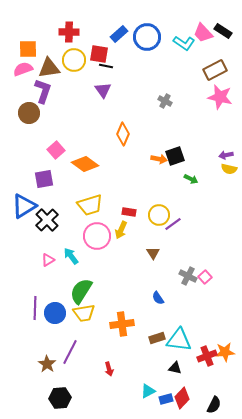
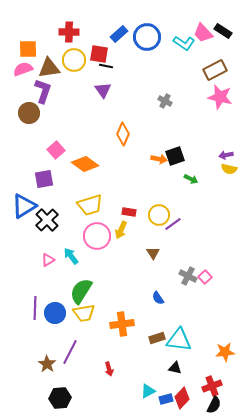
red cross at (207, 356): moved 5 px right, 30 px down
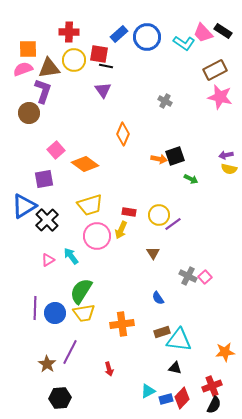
brown rectangle at (157, 338): moved 5 px right, 6 px up
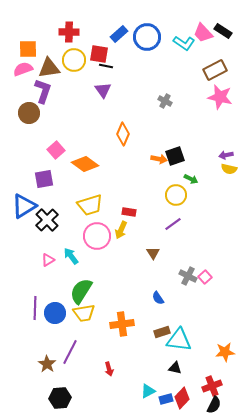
yellow circle at (159, 215): moved 17 px right, 20 px up
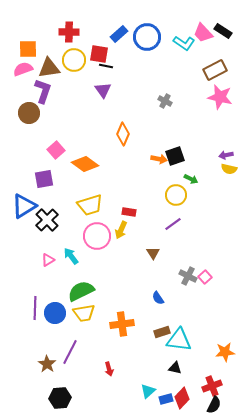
green semicircle at (81, 291): rotated 32 degrees clockwise
cyan triangle at (148, 391): rotated 14 degrees counterclockwise
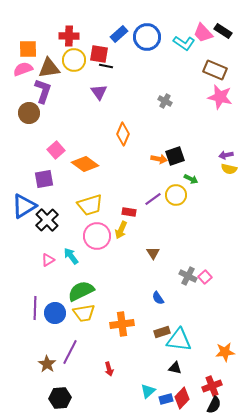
red cross at (69, 32): moved 4 px down
brown rectangle at (215, 70): rotated 50 degrees clockwise
purple triangle at (103, 90): moved 4 px left, 2 px down
purple line at (173, 224): moved 20 px left, 25 px up
